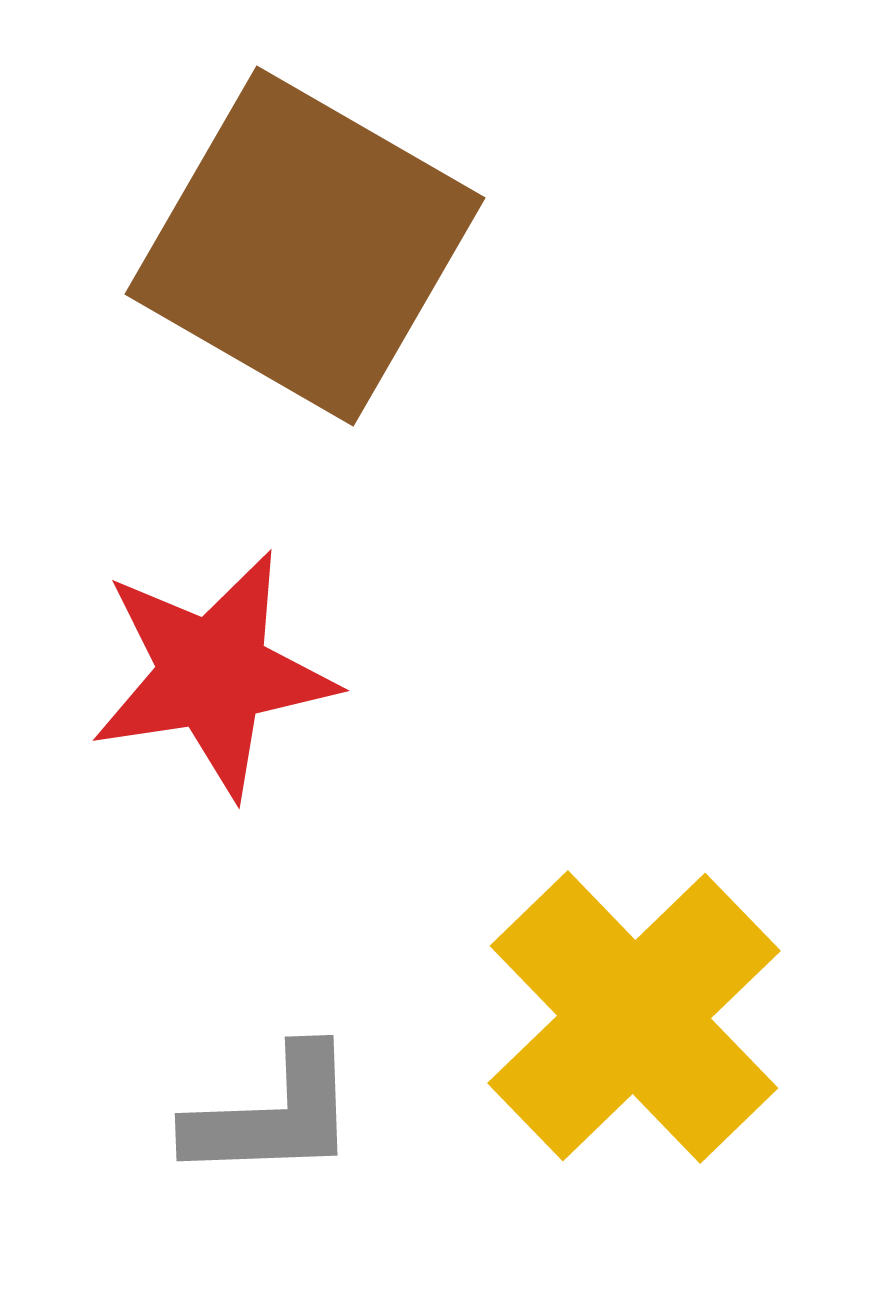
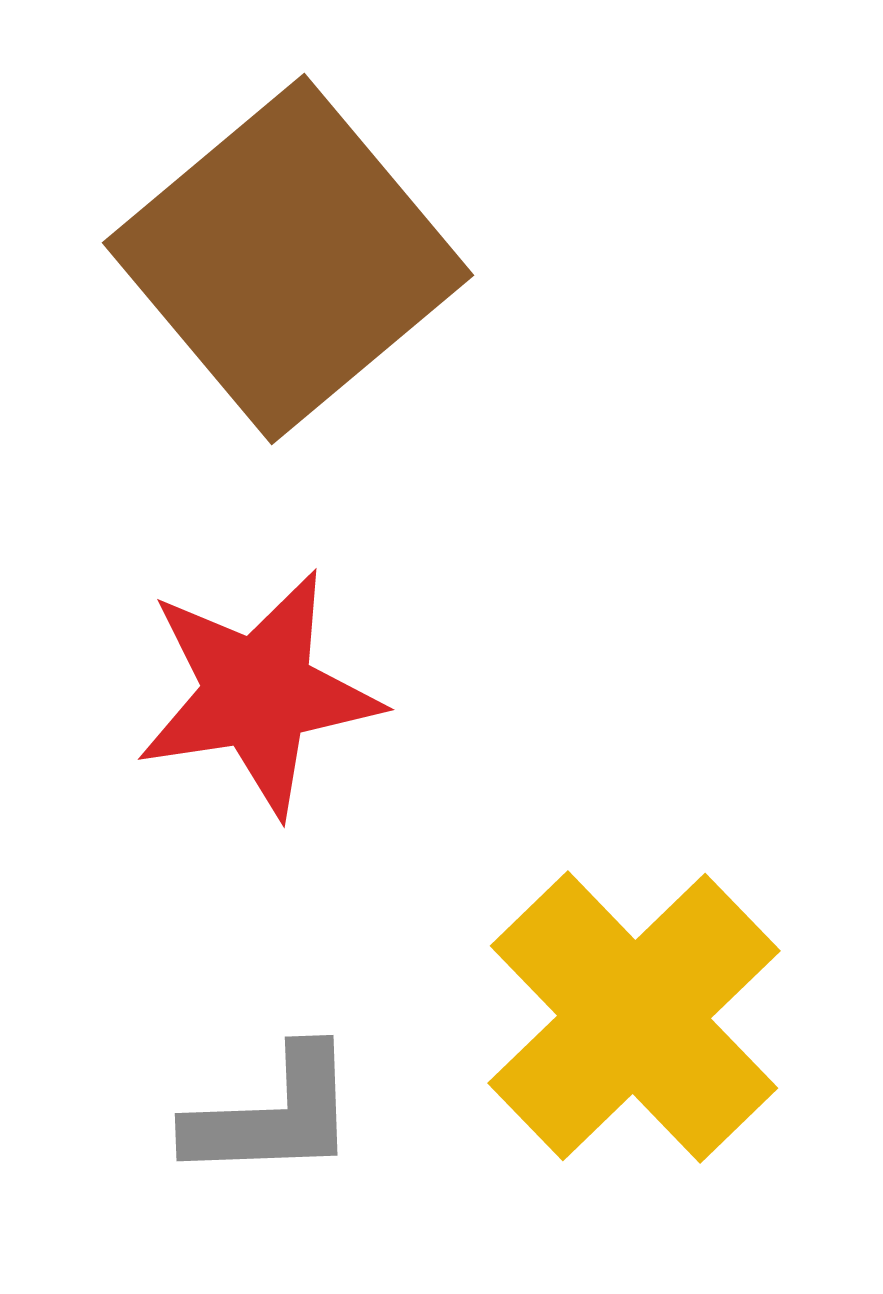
brown square: moved 17 px left, 13 px down; rotated 20 degrees clockwise
red star: moved 45 px right, 19 px down
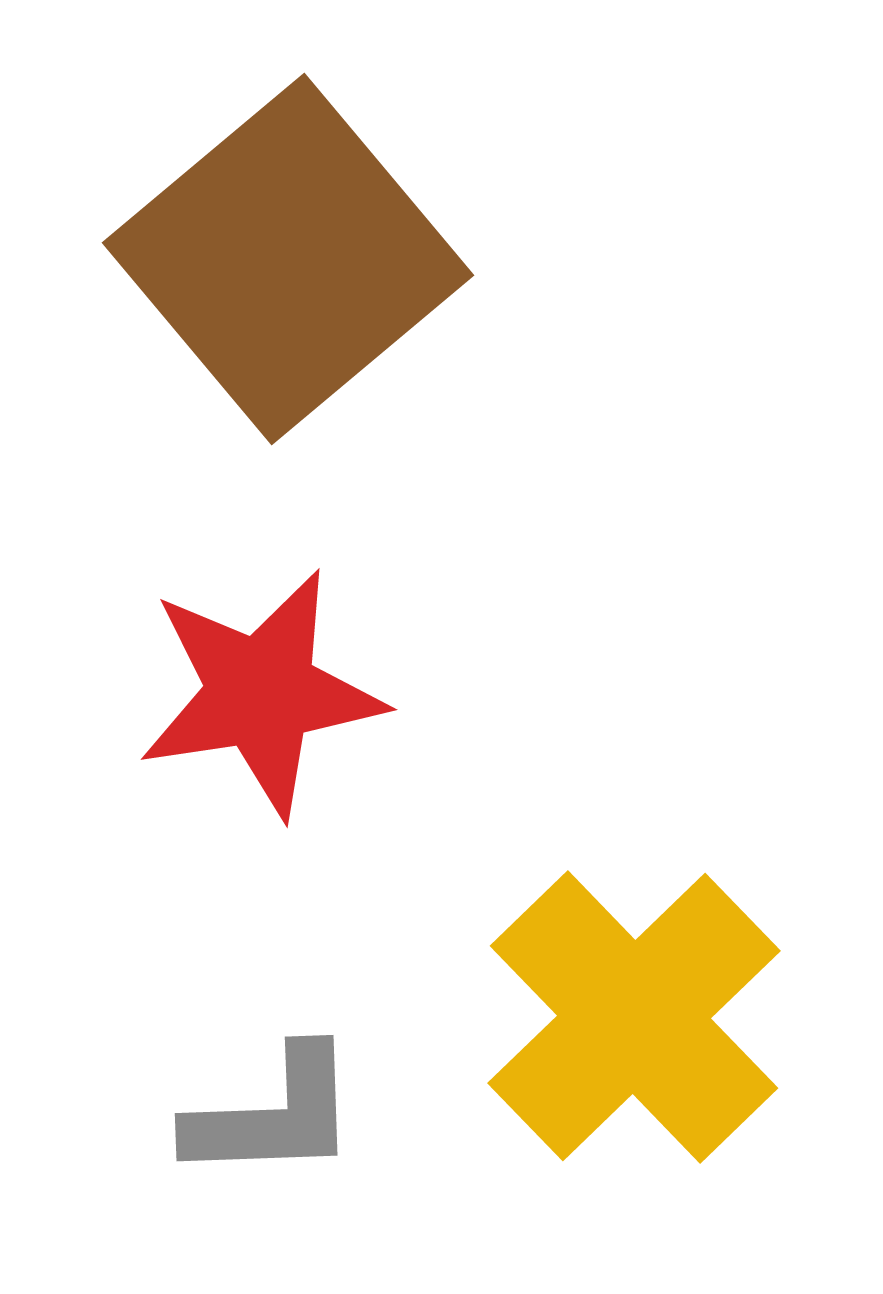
red star: moved 3 px right
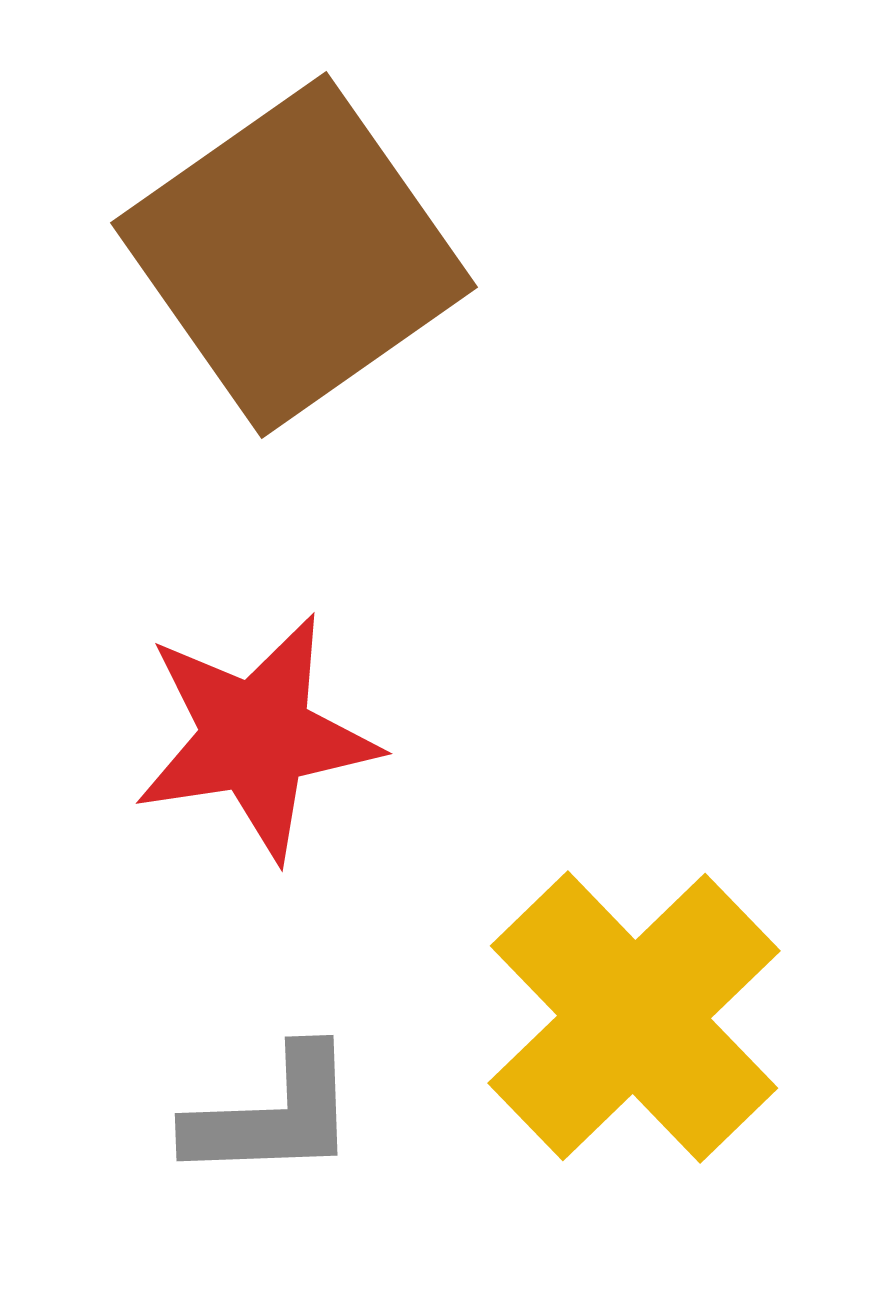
brown square: moved 6 px right, 4 px up; rotated 5 degrees clockwise
red star: moved 5 px left, 44 px down
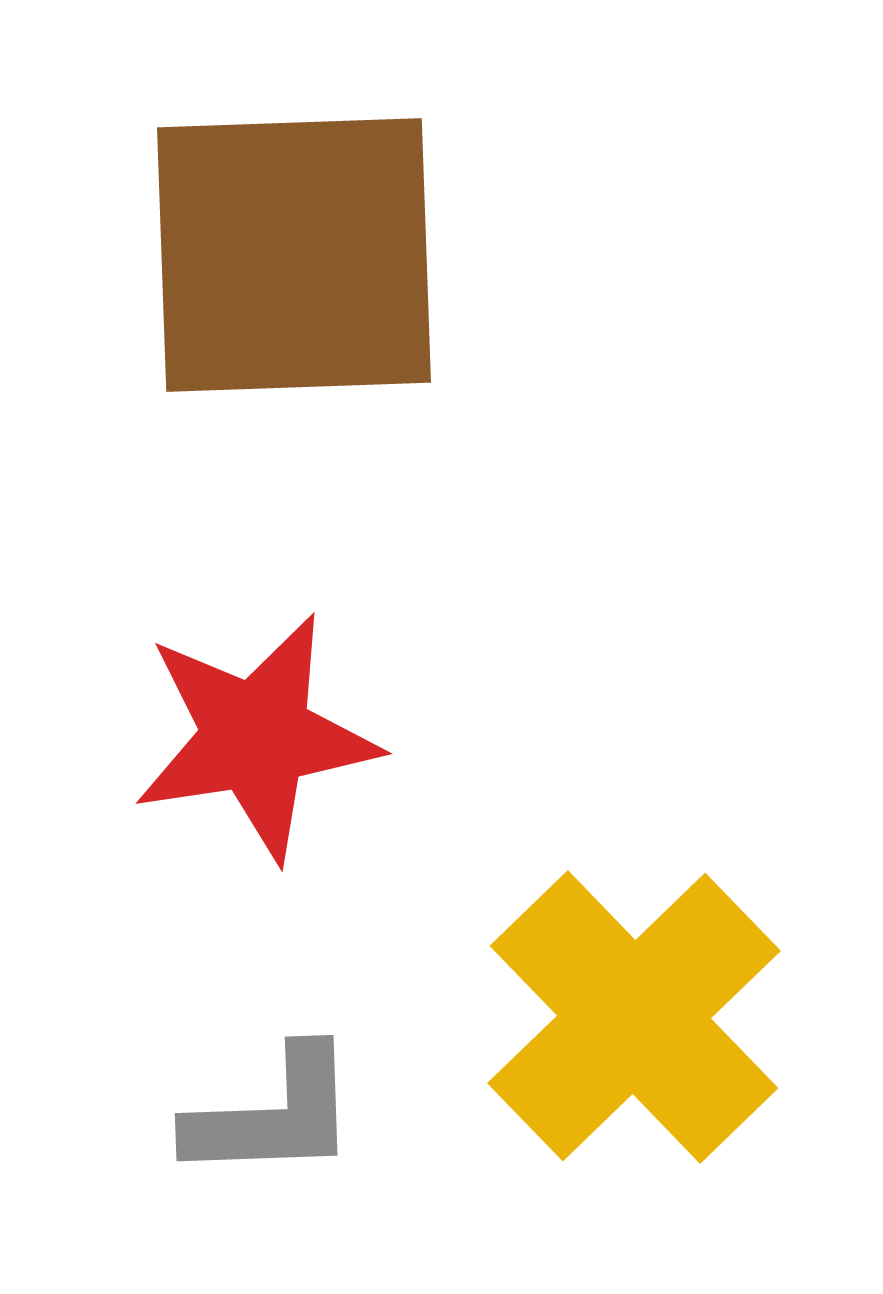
brown square: rotated 33 degrees clockwise
